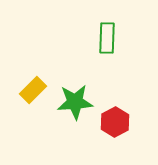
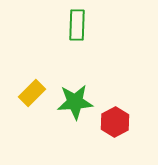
green rectangle: moved 30 px left, 13 px up
yellow rectangle: moved 1 px left, 3 px down
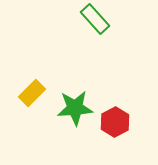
green rectangle: moved 18 px right, 6 px up; rotated 44 degrees counterclockwise
green star: moved 6 px down
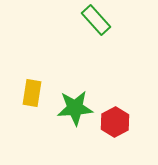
green rectangle: moved 1 px right, 1 px down
yellow rectangle: rotated 36 degrees counterclockwise
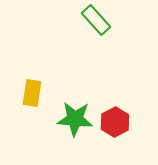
green star: moved 11 px down; rotated 9 degrees clockwise
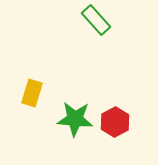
yellow rectangle: rotated 8 degrees clockwise
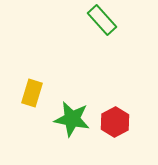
green rectangle: moved 6 px right
green star: moved 3 px left; rotated 6 degrees clockwise
